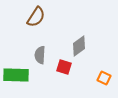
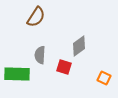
green rectangle: moved 1 px right, 1 px up
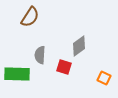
brown semicircle: moved 6 px left
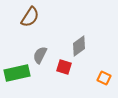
gray semicircle: rotated 24 degrees clockwise
green rectangle: moved 1 px up; rotated 15 degrees counterclockwise
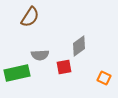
gray semicircle: rotated 120 degrees counterclockwise
red square: rotated 28 degrees counterclockwise
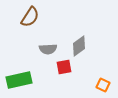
gray semicircle: moved 8 px right, 6 px up
green rectangle: moved 2 px right, 7 px down
orange square: moved 1 px left, 7 px down
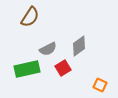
gray semicircle: rotated 24 degrees counterclockwise
red square: moved 1 px left, 1 px down; rotated 21 degrees counterclockwise
green rectangle: moved 8 px right, 11 px up
orange square: moved 3 px left
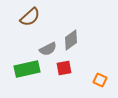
brown semicircle: rotated 15 degrees clockwise
gray diamond: moved 8 px left, 6 px up
red square: moved 1 px right; rotated 21 degrees clockwise
orange square: moved 5 px up
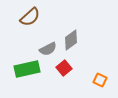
red square: rotated 28 degrees counterclockwise
